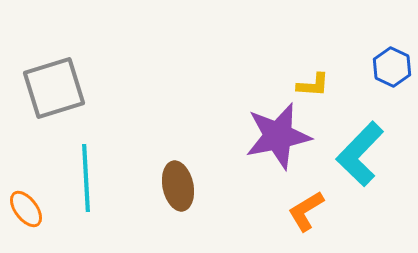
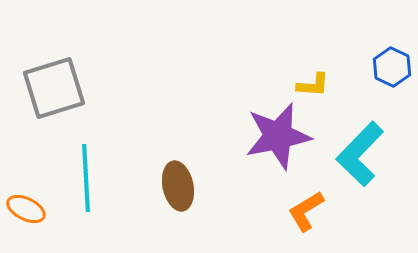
orange ellipse: rotated 27 degrees counterclockwise
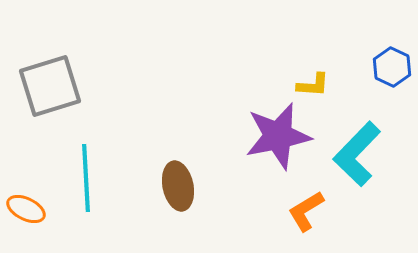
gray square: moved 4 px left, 2 px up
cyan L-shape: moved 3 px left
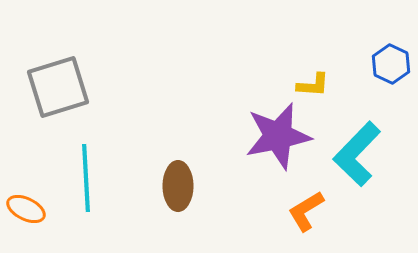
blue hexagon: moved 1 px left, 3 px up
gray square: moved 8 px right, 1 px down
brown ellipse: rotated 12 degrees clockwise
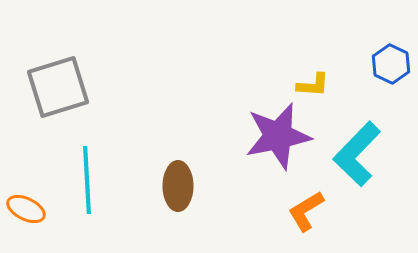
cyan line: moved 1 px right, 2 px down
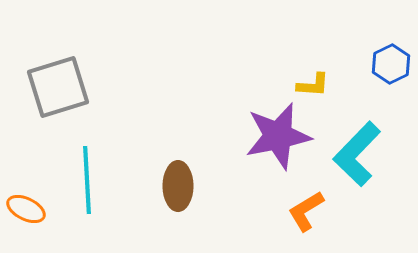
blue hexagon: rotated 9 degrees clockwise
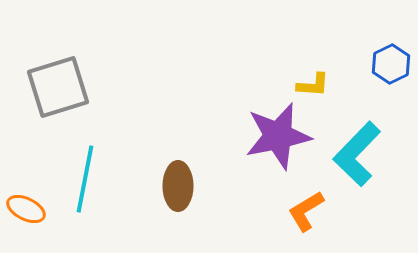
cyan line: moved 2 px left, 1 px up; rotated 14 degrees clockwise
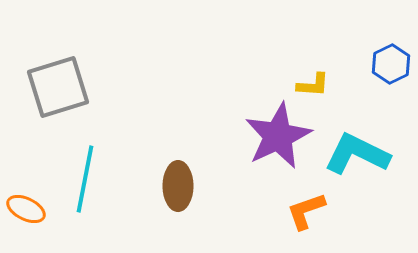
purple star: rotated 14 degrees counterclockwise
cyan L-shape: rotated 72 degrees clockwise
orange L-shape: rotated 12 degrees clockwise
